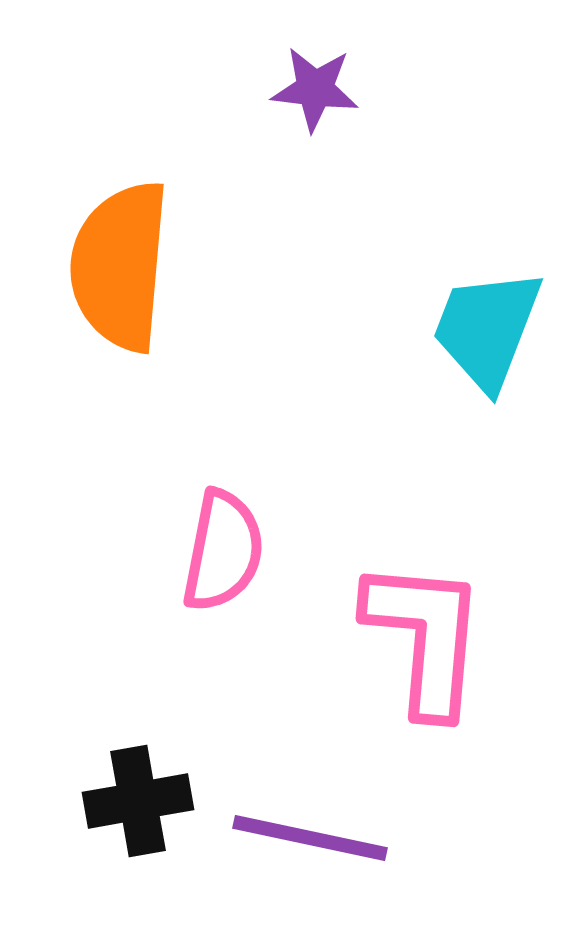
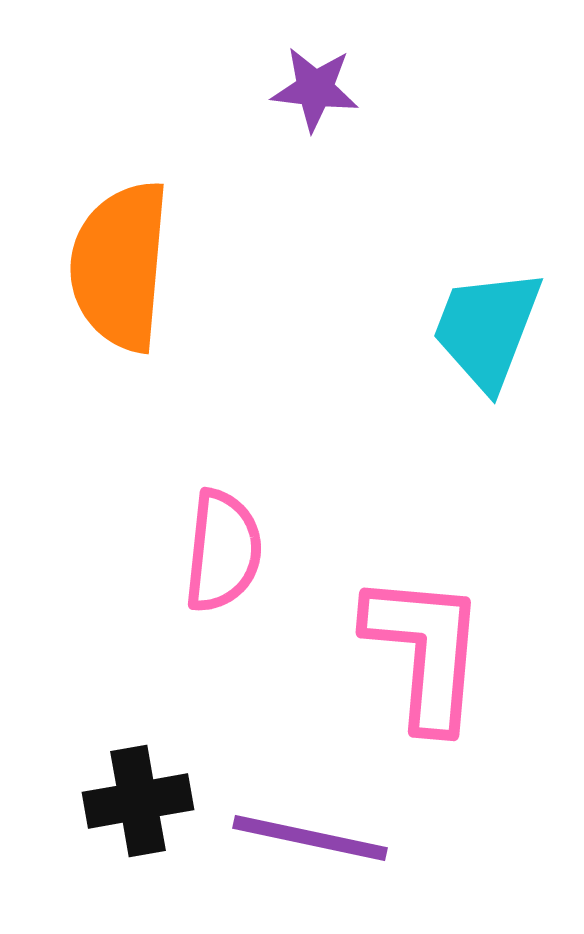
pink semicircle: rotated 5 degrees counterclockwise
pink L-shape: moved 14 px down
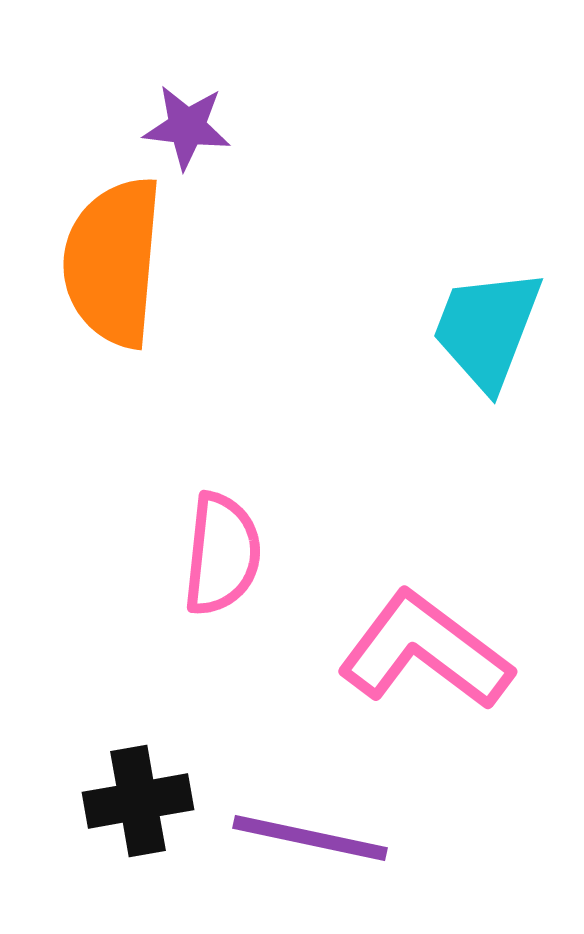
purple star: moved 128 px left, 38 px down
orange semicircle: moved 7 px left, 4 px up
pink semicircle: moved 1 px left, 3 px down
pink L-shape: rotated 58 degrees counterclockwise
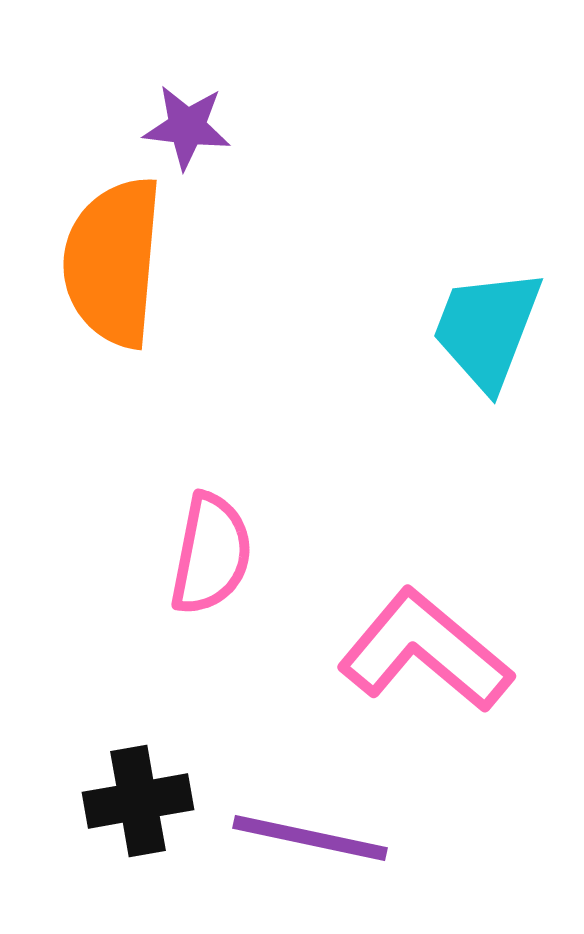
pink semicircle: moved 11 px left; rotated 5 degrees clockwise
pink L-shape: rotated 3 degrees clockwise
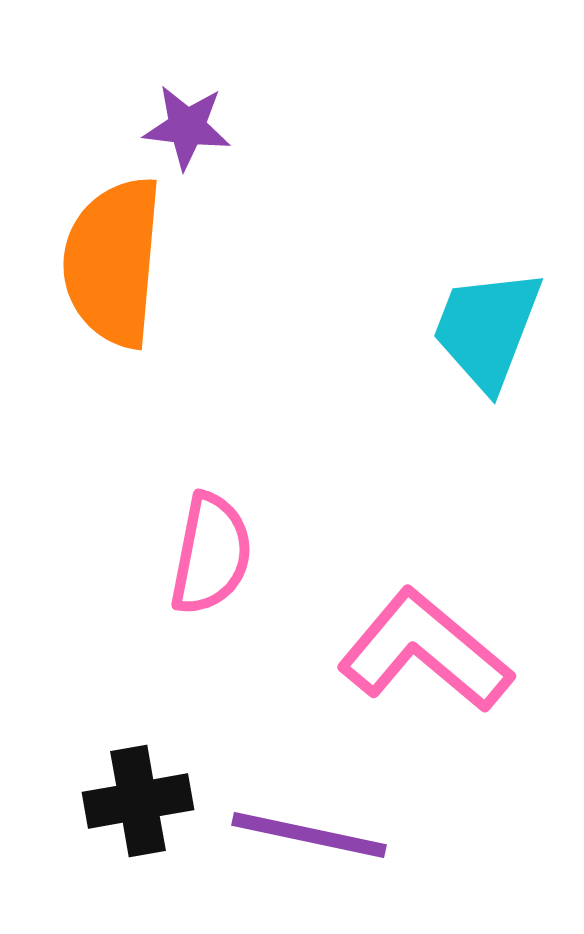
purple line: moved 1 px left, 3 px up
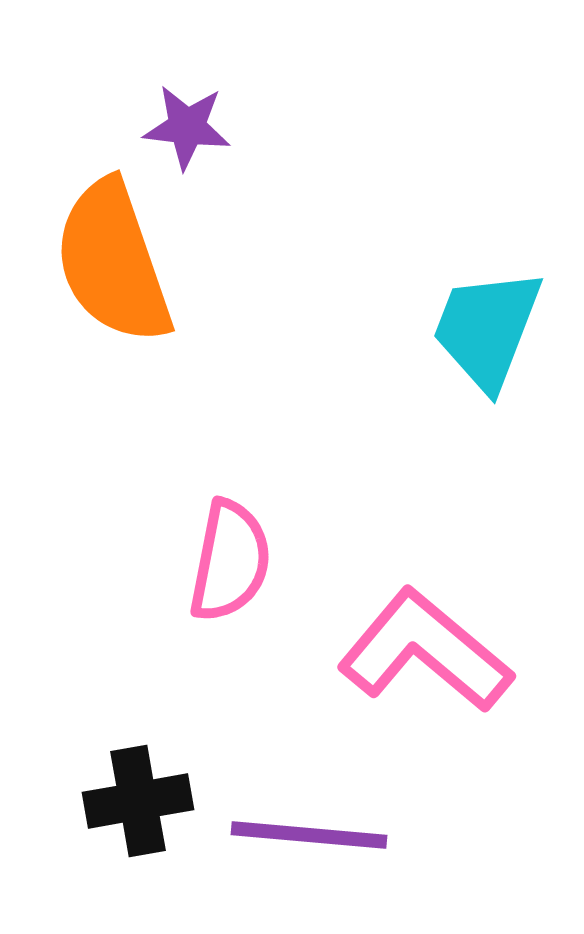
orange semicircle: rotated 24 degrees counterclockwise
pink semicircle: moved 19 px right, 7 px down
purple line: rotated 7 degrees counterclockwise
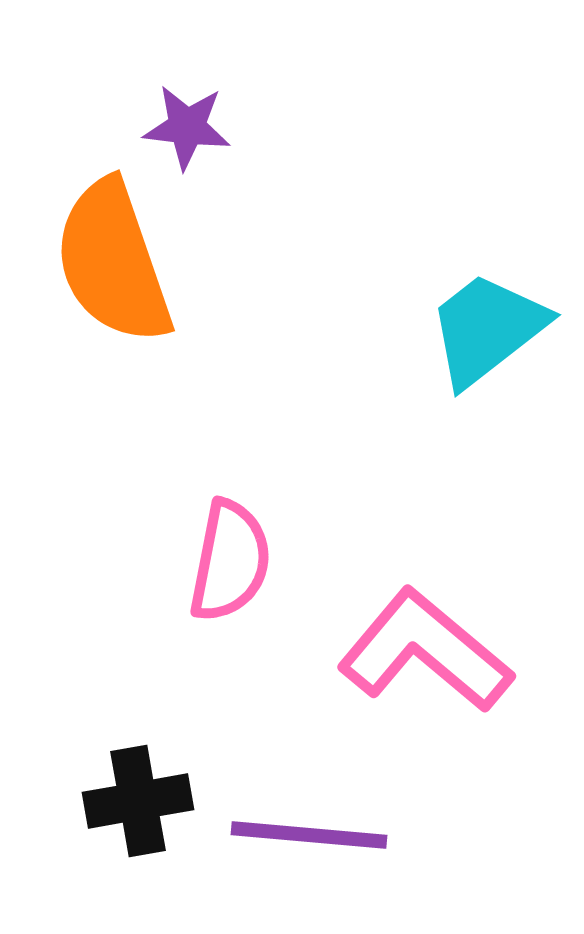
cyan trapezoid: rotated 31 degrees clockwise
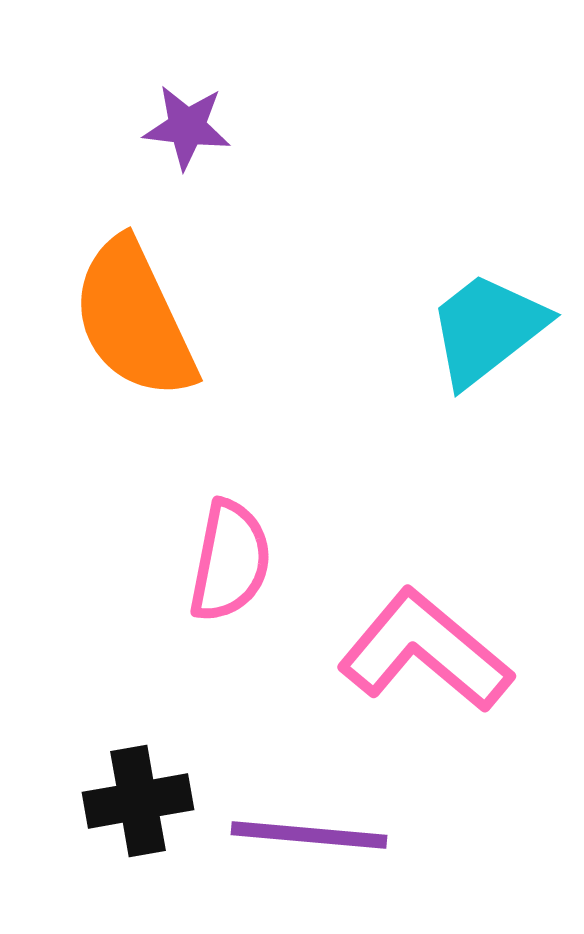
orange semicircle: moved 21 px right, 57 px down; rotated 6 degrees counterclockwise
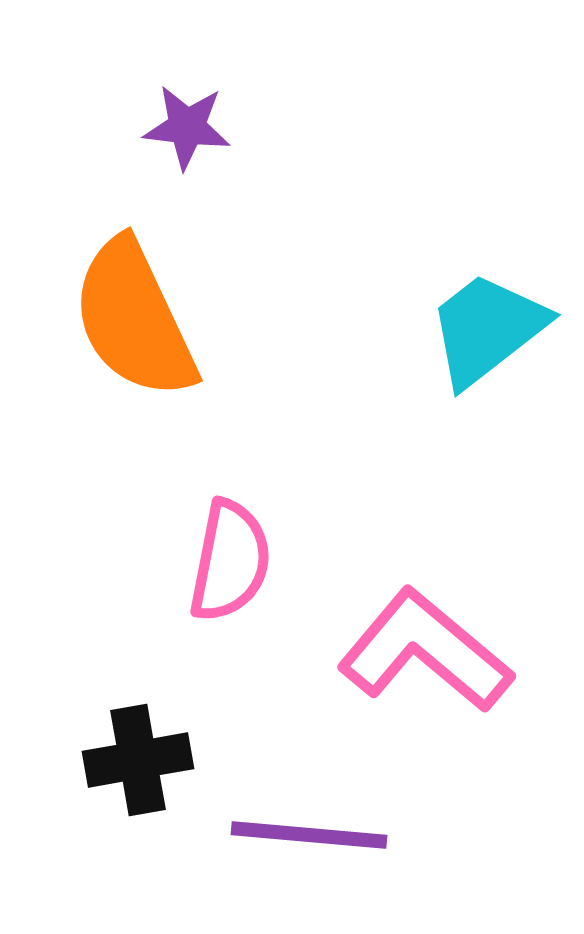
black cross: moved 41 px up
